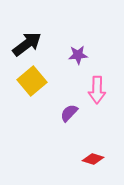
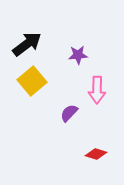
red diamond: moved 3 px right, 5 px up
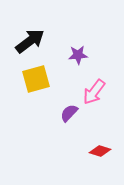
black arrow: moved 3 px right, 3 px up
yellow square: moved 4 px right, 2 px up; rotated 24 degrees clockwise
pink arrow: moved 3 px left, 2 px down; rotated 36 degrees clockwise
red diamond: moved 4 px right, 3 px up
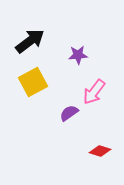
yellow square: moved 3 px left, 3 px down; rotated 12 degrees counterclockwise
purple semicircle: rotated 12 degrees clockwise
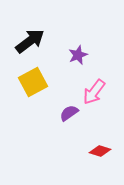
purple star: rotated 18 degrees counterclockwise
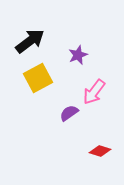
yellow square: moved 5 px right, 4 px up
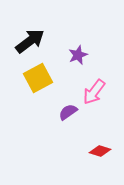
purple semicircle: moved 1 px left, 1 px up
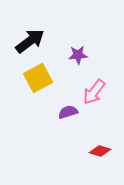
purple star: rotated 18 degrees clockwise
purple semicircle: rotated 18 degrees clockwise
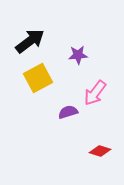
pink arrow: moved 1 px right, 1 px down
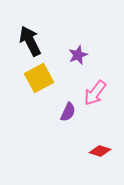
black arrow: rotated 80 degrees counterclockwise
purple star: rotated 18 degrees counterclockwise
yellow square: moved 1 px right
purple semicircle: rotated 132 degrees clockwise
